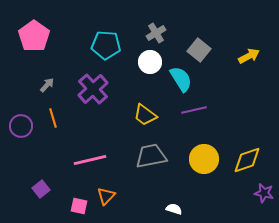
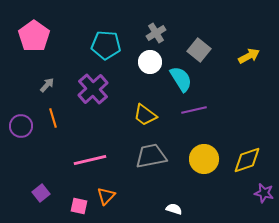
purple square: moved 4 px down
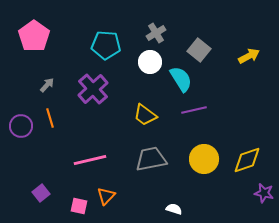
orange line: moved 3 px left
gray trapezoid: moved 3 px down
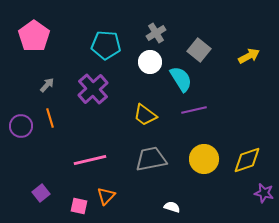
white semicircle: moved 2 px left, 2 px up
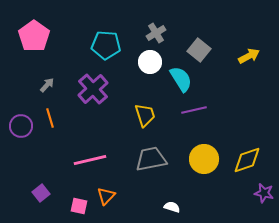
yellow trapezoid: rotated 145 degrees counterclockwise
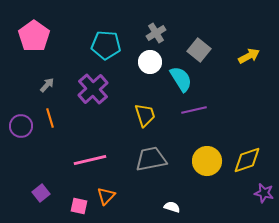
yellow circle: moved 3 px right, 2 px down
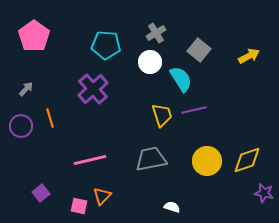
gray arrow: moved 21 px left, 4 px down
yellow trapezoid: moved 17 px right
orange triangle: moved 4 px left
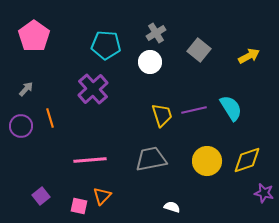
cyan semicircle: moved 50 px right, 29 px down
pink line: rotated 8 degrees clockwise
purple square: moved 3 px down
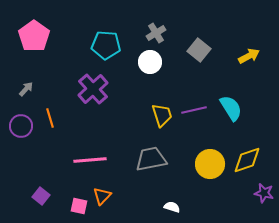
yellow circle: moved 3 px right, 3 px down
purple square: rotated 12 degrees counterclockwise
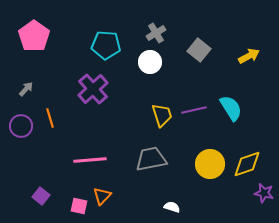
yellow diamond: moved 4 px down
